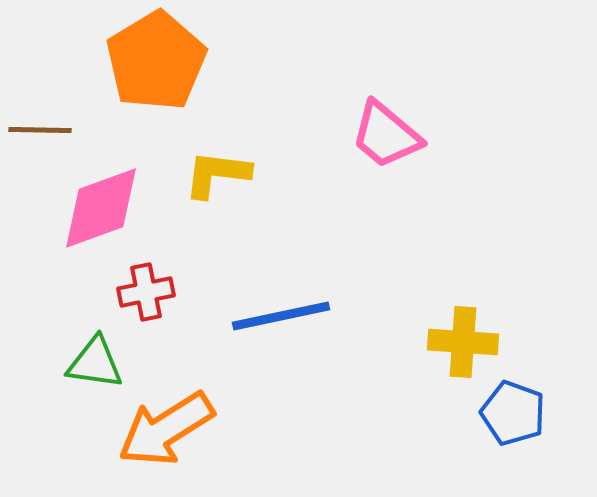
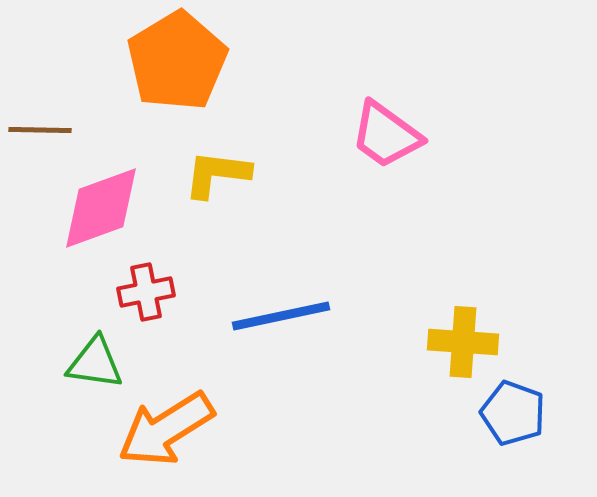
orange pentagon: moved 21 px right
pink trapezoid: rotated 4 degrees counterclockwise
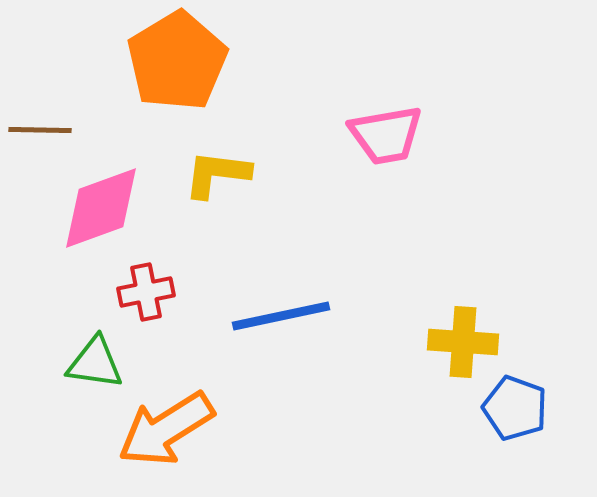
pink trapezoid: rotated 46 degrees counterclockwise
blue pentagon: moved 2 px right, 5 px up
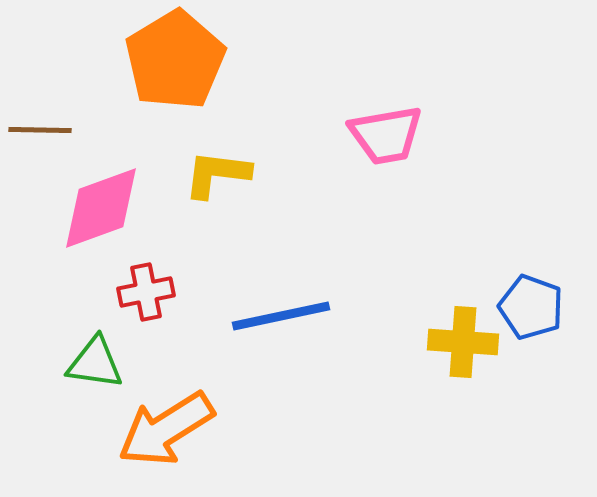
orange pentagon: moved 2 px left, 1 px up
blue pentagon: moved 16 px right, 101 px up
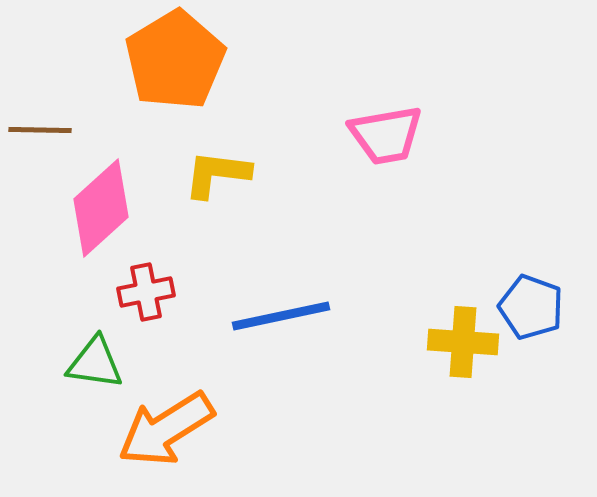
pink diamond: rotated 22 degrees counterclockwise
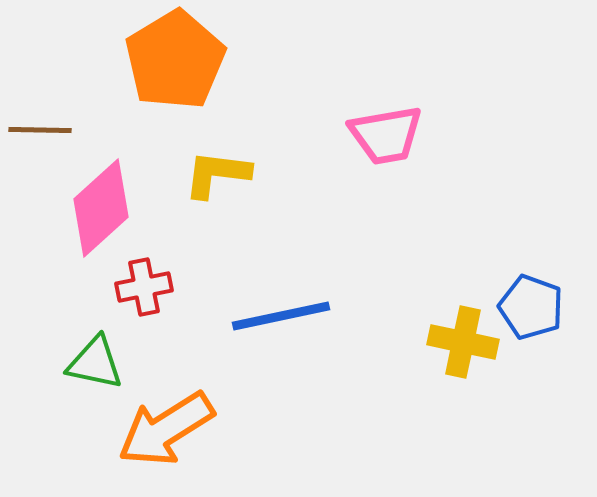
red cross: moved 2 px left, 5 px up
yellow cross: rotated 8 degrees clockwise
green triangle: rotated 4 degrees clockwise
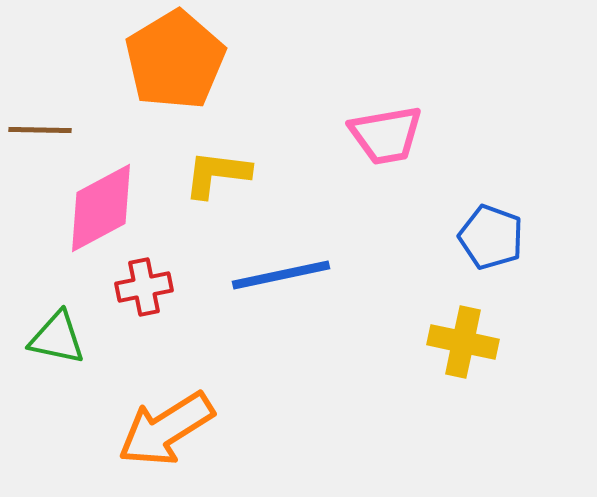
pink diamond: rotated 14 degrees clockwise
blue pentagon: moved 40 px left, 70 px up
blue line: moved 41 px up
green triangle: moved 38 px left, 25 px up
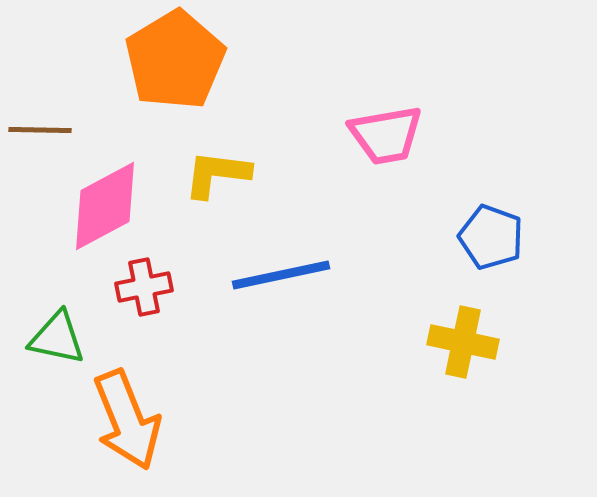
pink diamond: moved 4 px right, 2 px up
orange arrow: moved 39 px left, 9 px up; rotated 80 degrees counterclockwise
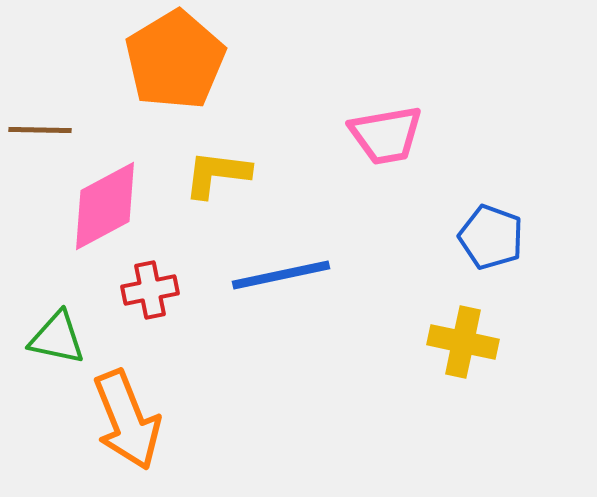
red cross: moved 6 px right, 3 px down
